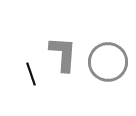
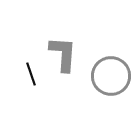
gray circle: moved 3 px right, 14 px down
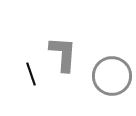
gray circle: moved 1 px right
